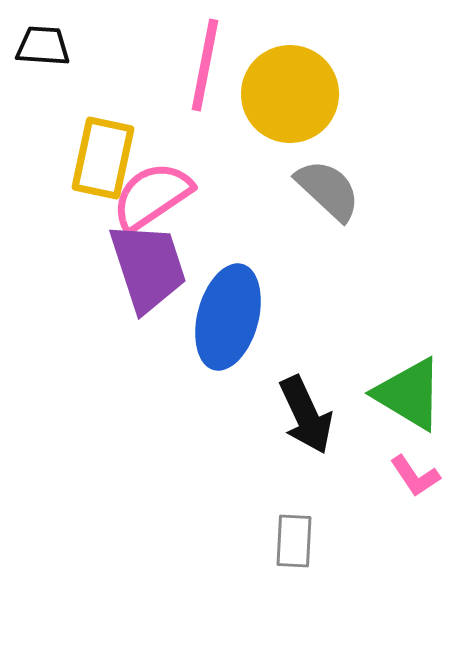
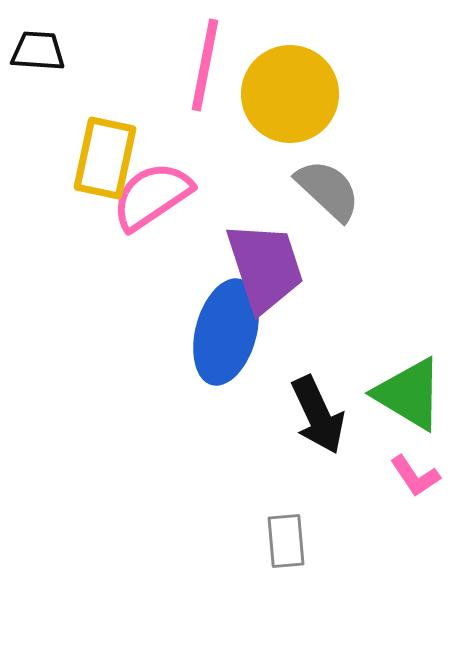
black trapezoid: moved 5 px left, 5 px down
yellow rectangle: moved 2 px right
purple trapezoid: moved 117 px right
blue ellipse: moved 2 px left, 15 px down
black arrow: moved 12 px right
gray rectangle: moved 8 px left; rotated 8 degrees counterclockwise
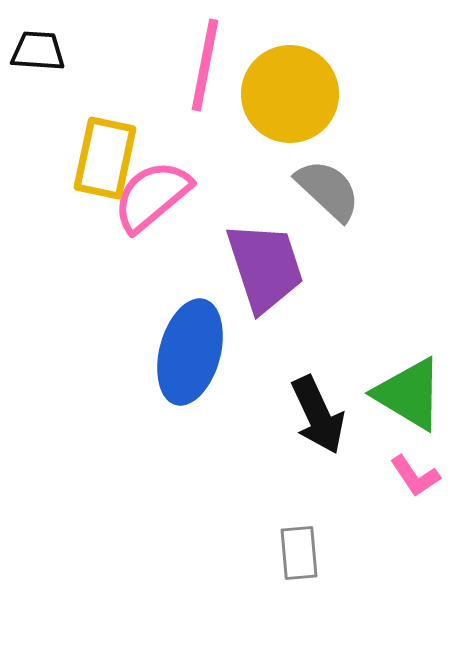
pink semicircle: rotated 6 degrees counterclockwise
blue ellipse: moved 36 px left, 20 px down
gray rectangle: moved 13 px right, 12 px down
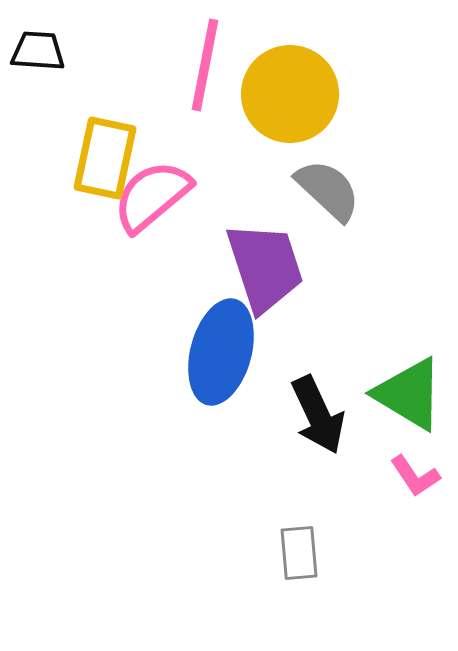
blue ellipse: moved 31 px right
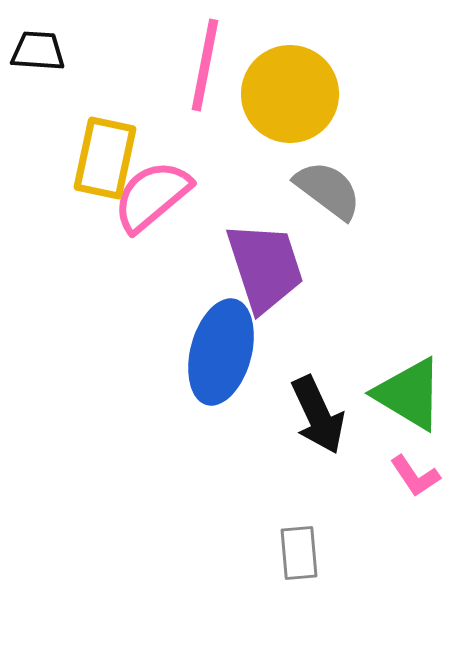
gray semicircle: rotated 6 degrees counterclockwise
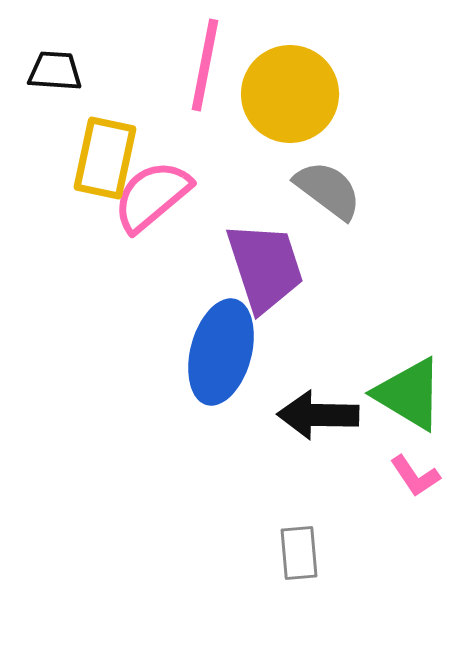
black trapezoid: moved 17 px right, 20 px down
black arrow: rotated 116 degrees clockwise
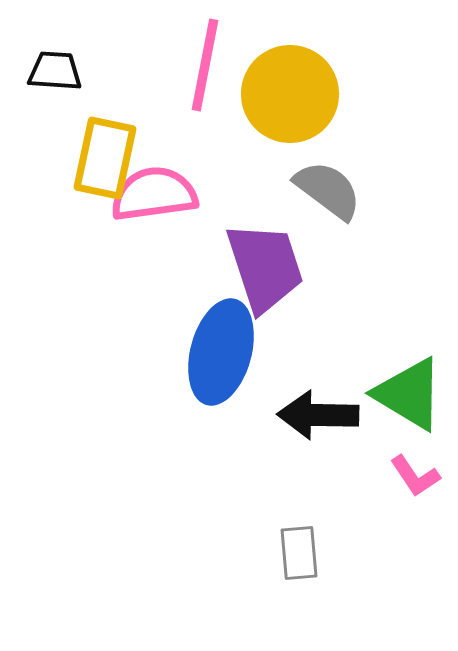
pink semicircle: moved 2 px right, 2 px up; rotated 32 degrees clockwise
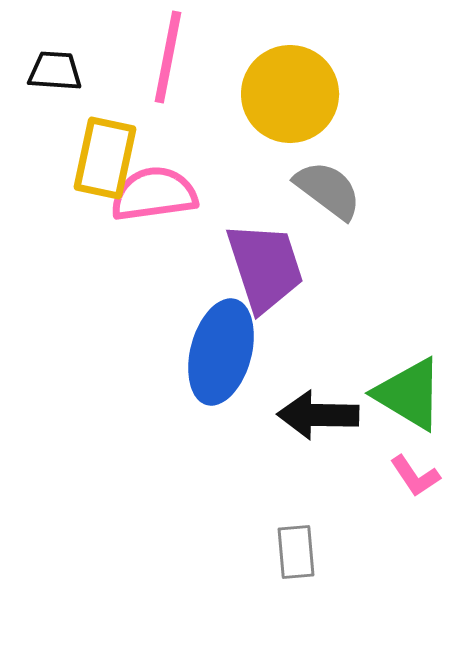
pink line: moved 37 px left, 8 px up
gray rectangle: moved 3 px left, 1 px up
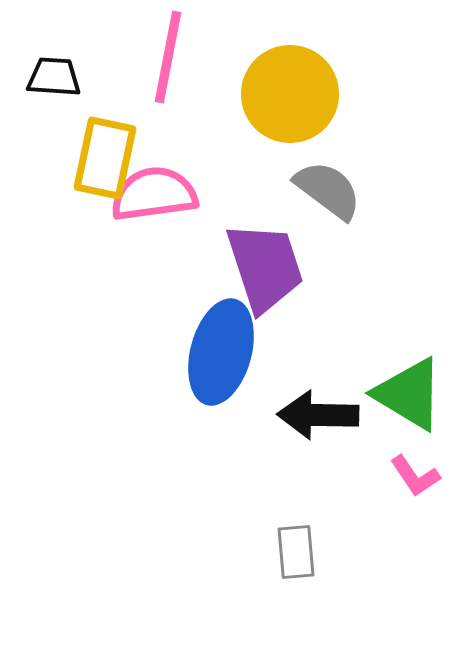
black trapezoid: moved 1 px left, 6 px down
